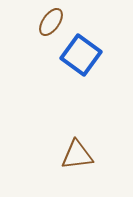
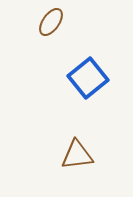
blue square: moved 7 px right, 23 px down; rotated 15 degrees clockwise
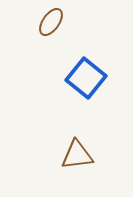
blue square: moved 2 px left; rotated 12 degrees counterclockwise
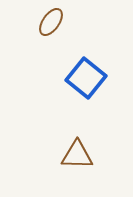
brown triangle: rotated 8 degrees clockwise
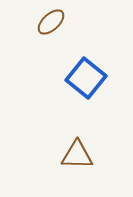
brown ellipse: rotated 12 degrees clockwise
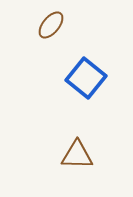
brown ellipse: moved 3 px down; rotated 8 degrees counterclockwise
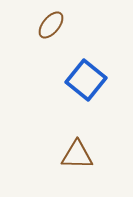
blue square: moved 2 px down
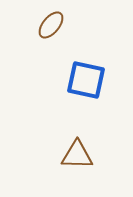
blue square: rotated 27 degrees counterclockwise
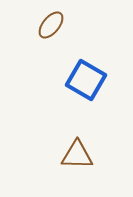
blue square: rotated 18 degrees clockwise
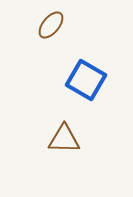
brown triangle: moved 13 px left, 16 px up
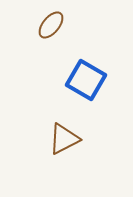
brown triangle: rotated 28 degrees counterclockwise
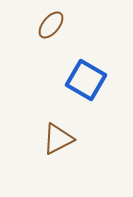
brown triangle: moved 6 px left
